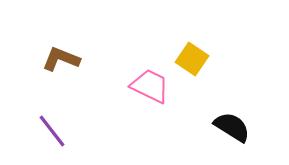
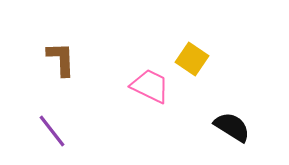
brown L-shape: rotated 66 degrees clockwise
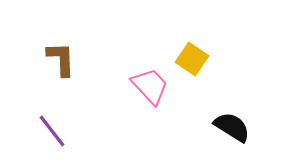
pink trapezoid: rotated 21 degrees clockwise
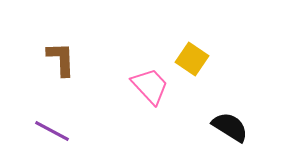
black semicircle: moved 2 px left
purple line: rotated 24 degrees counterclockwise
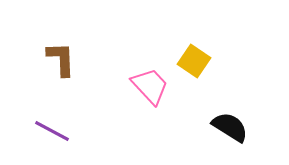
yellow square: moved 2 px right, 2 px down
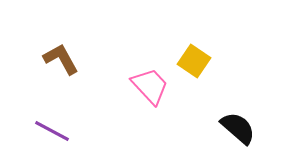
brown L-shape: rotated 27 degrees counterclockwise
black semicircle: moved 8 px right, 1 px down; rotated 9 degrees clockwise
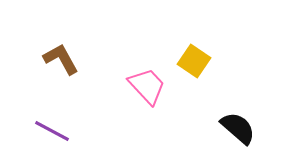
pink trapezoid: moved 3 px left
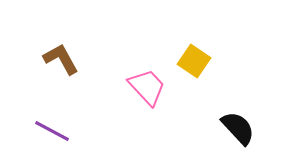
pink trapezoid: moved 1 px down
black semicircle: rotated 6 degrees clockwise
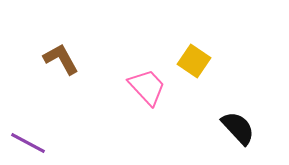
purple line: moved 24 px left, 12 px down
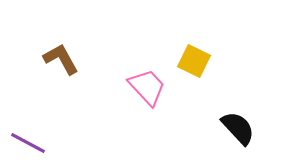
yellow square: rotated 8 degrees counterclockwise
